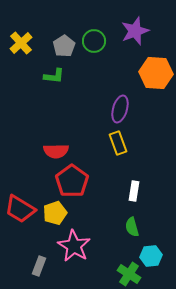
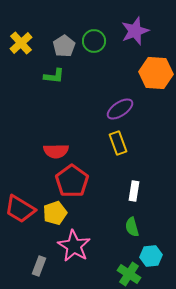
purple ellipse: rotated 40 degrees clockwise
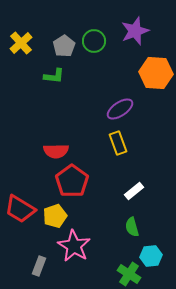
white rectangle: rotated 42 degrees clockwise
yellow pentagon: moved 3 px down
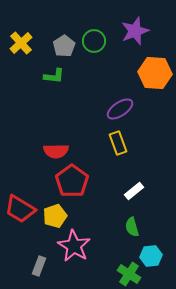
orange hexagon: moved 1 px left
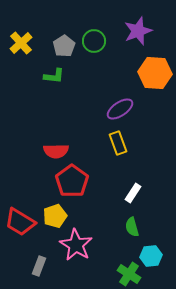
purple star: moved 3 px right
white rectangle: moved 1 px left, 2 px down; rotated 18 degrees counterclockwise
red trapezoid: moved 13 px down
pink star: moved 2 px right, 1 px up
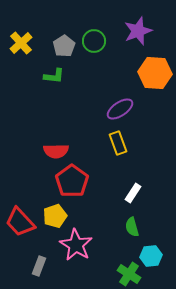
red trapezoid: rotated 16 degrees clockwise
